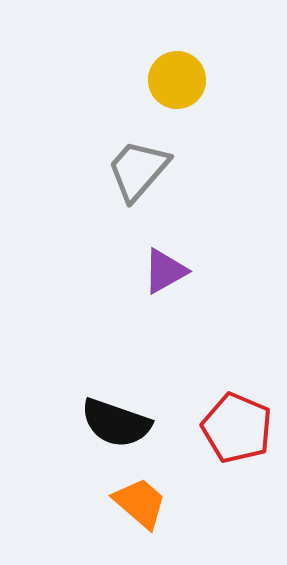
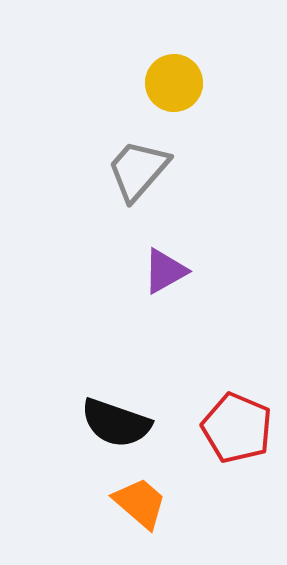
yellow circle: moved 3 px left, 3 px down
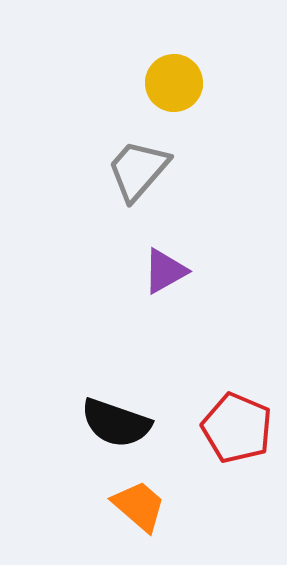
orange trapezoid: moved 1 px left, 3 px down
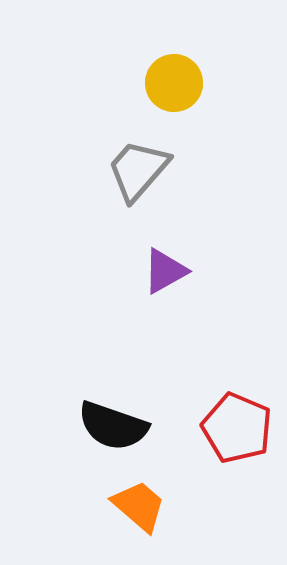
black semicircle: moved 3 px left, 3 px down
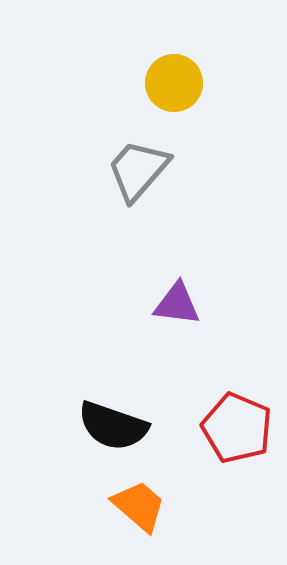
purple triangle: moved 12 px right, 33 px down; rotated 36 degrees clockwise
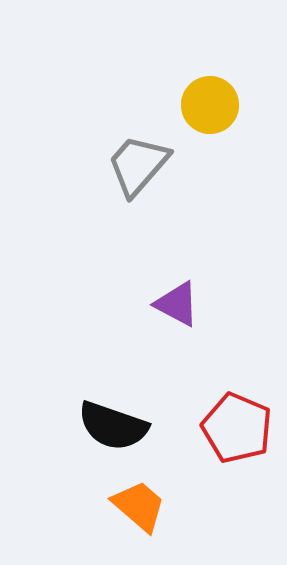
yellow circle: moved 36 px right, 22 px down
gray trapezoid: moved 5 px up
purple triangle: rotated 21 degrees clockwise
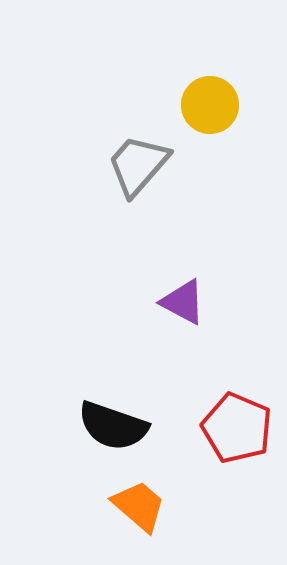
purple triangle: moved 6 px right, 2 px up
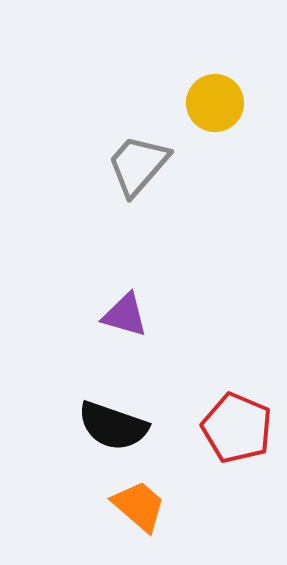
yellow circle: moved 5 px right, 2 px up
purple triangle: moved 58 px left, 13 px down; rotated 12 degrees counterclockwise
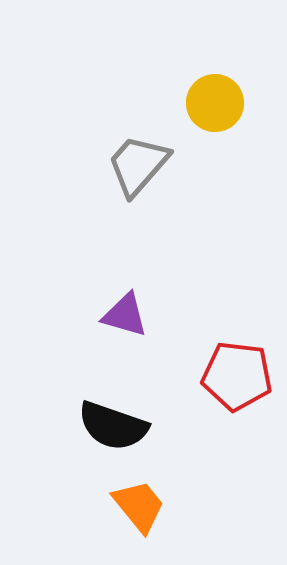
red pentagon: moved 52 px up; rotated 16 degrees counterclockwise
orange trapezoid: rotated 10 degrees clockwise
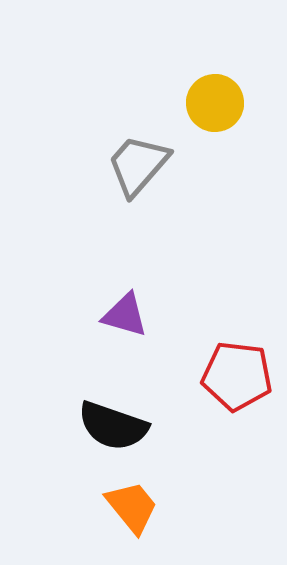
orange trapezoid: moved 7 px left, 1 px down
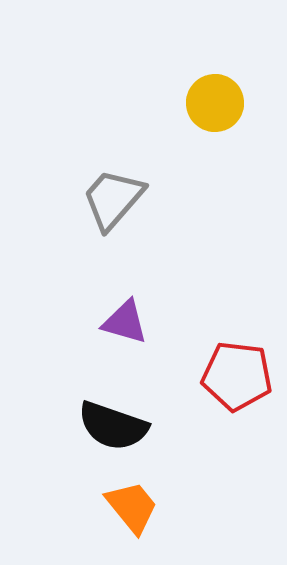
gray trapezoid: moved 25 px left, 34 px down
purple triangle: moved 7 px down
